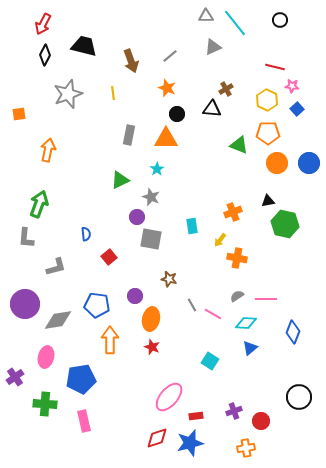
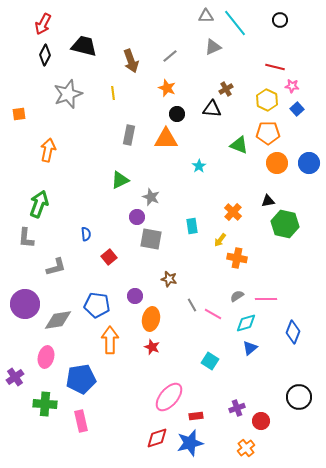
cyan star at (157, 169): moved 42 px right, 3 px up
orange cross at (233, 212): rotated 24 degrees counterclockwise
cyan diamond at (246, 323): rotated 20 degrees counterclockwise
purple cross at (234, 411): moved 3 px right, 3 px up
pink rectangle at (84, 421): moved 3 px left
orange cross at (246, 448): rotated 30 degrees counterclockwise
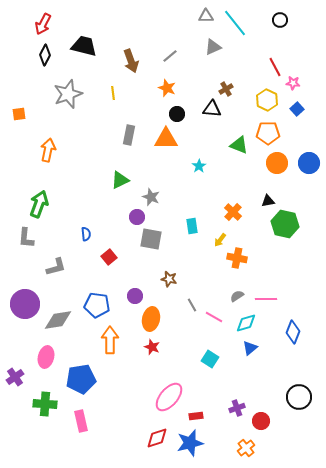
red line at (275, 67): rotated 48 degrees clockwise
pink star at (292, 86): moved 1 px right, 3 px up
pink line at (213, 314): moved 1 px right, 3 px down
cyan square at (210, 361): moved 2 px up
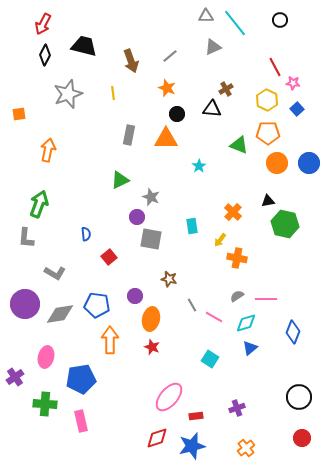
gray L-shape at (56, 267): moved 1 px left, 6 px down; rotated 45 degrees clockwise
gray diamond at (58, 320): moved 2 px right, 6 px up
red circle at (261, 421): moved 41 px right, 17 px down
blue star at (190, 443): moved 2 px right, 3 px down
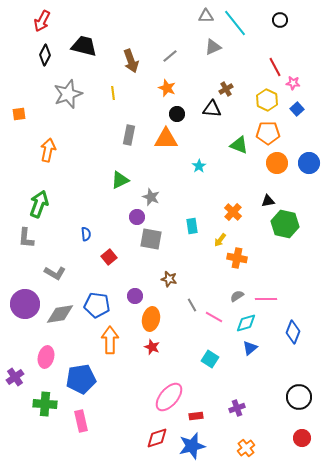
red arrow at (43, 24): moved 1 px left, 3 px up
